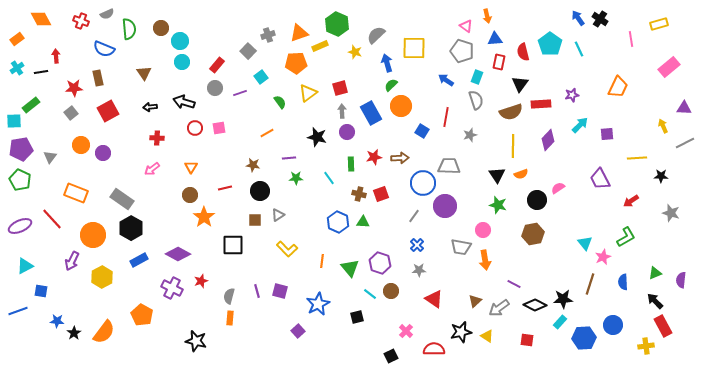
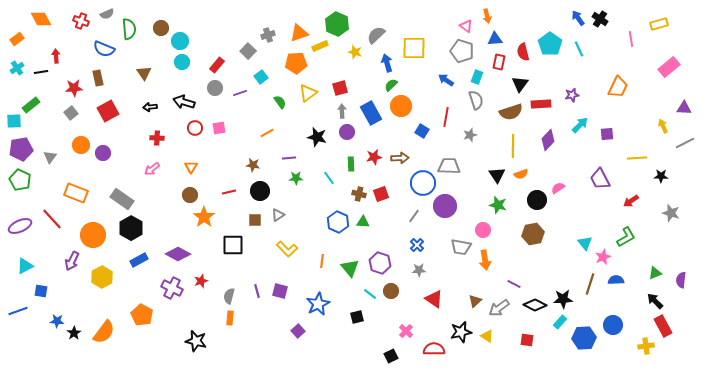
red line at (225, 188): moved 4 px right, 4 px down
blue semicircle at (623, 282): moved 7 px left, 2 px up; rotated 91 degrees clockwise
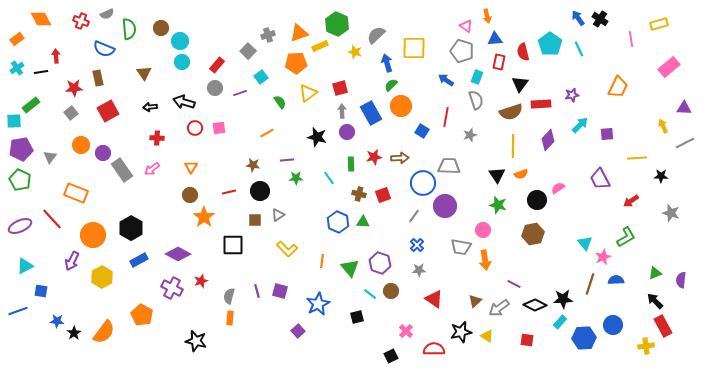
purple line at (289, 158): moved 2 px left, 2 px down
red square at (381, 194): moved 2 px right, 1 px down
gray rectangle at (122, 199): moved 29 px up; rotated 20 degrees clockwise
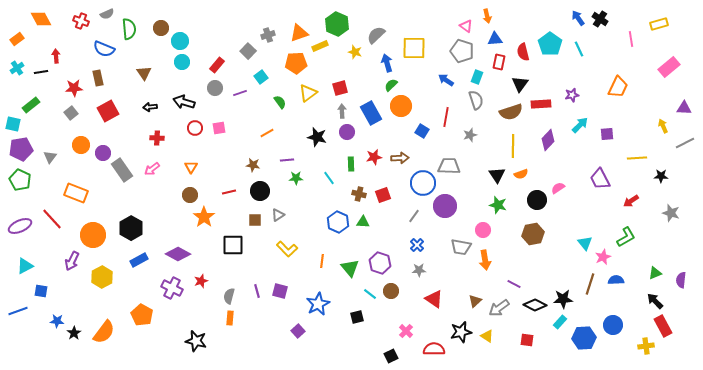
cyan square at (14, 121): moved 1 px left, 3 px down; rotated 14 degrees clockwise
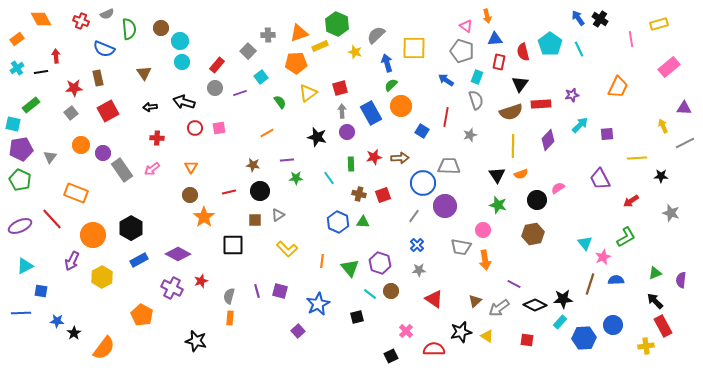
gray cross at (268, 35): rotated 16 degrees clockwise
blue line at (18, 311): moved 3 px right, 2 px down; rotated 18 degrees clockwise
orange semicircle at (104, 332): moved 16 px down
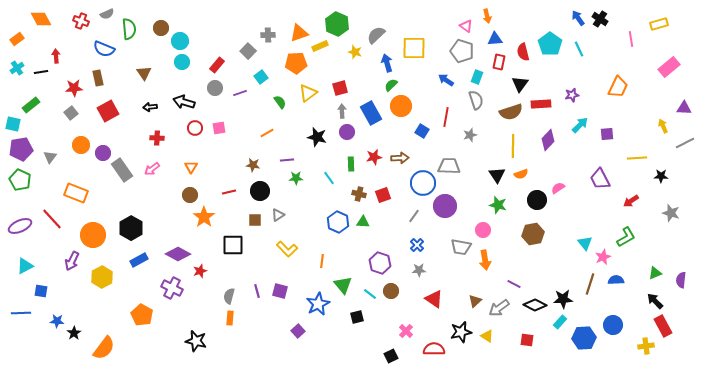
green triangle at (350, 268): moved 7 px left, 17 px down
red star at (201, 281): moved 1 px left, 10 px up
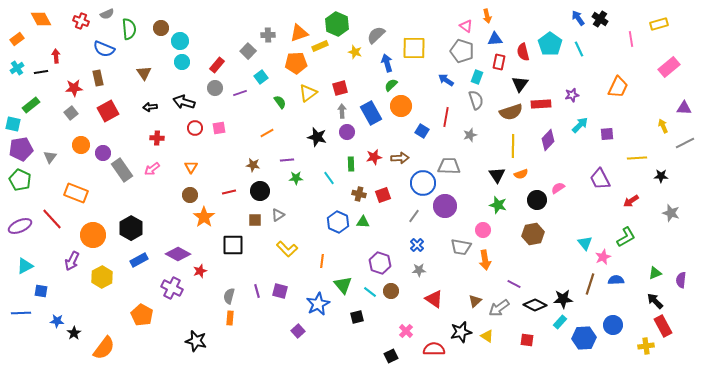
cyan line at (370, 294): moved 2 px up
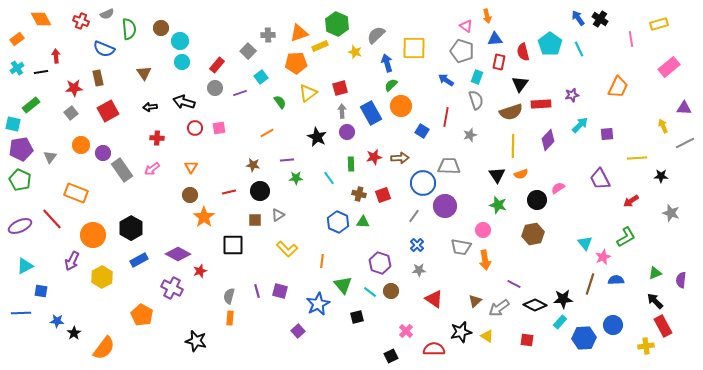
black star at (317, 137): rotated 12 degrees clockwise
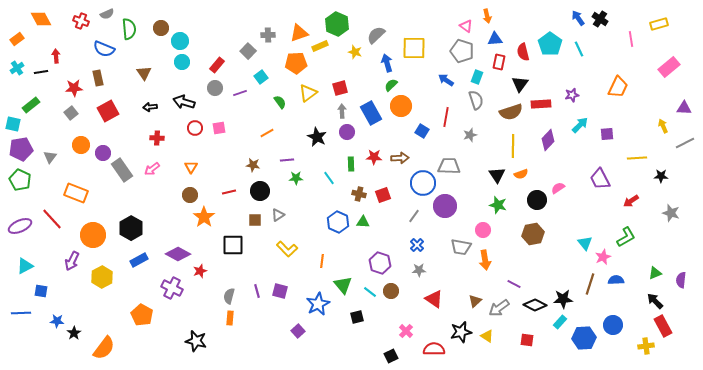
red star at (374, 157): rotated 14 degrees clockwise
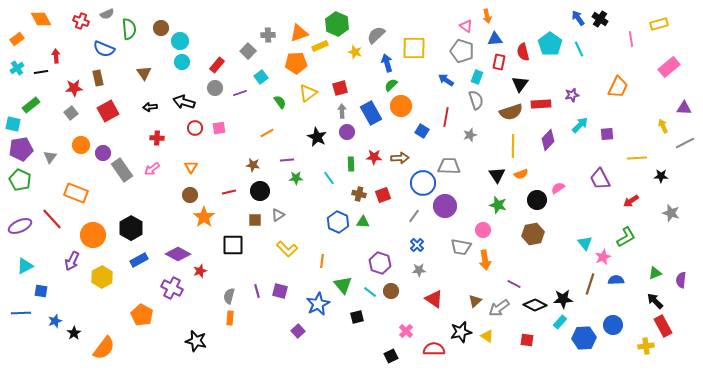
blue star at (57, 321): moved 2 px left; rotated 24 degrees counterclockwise
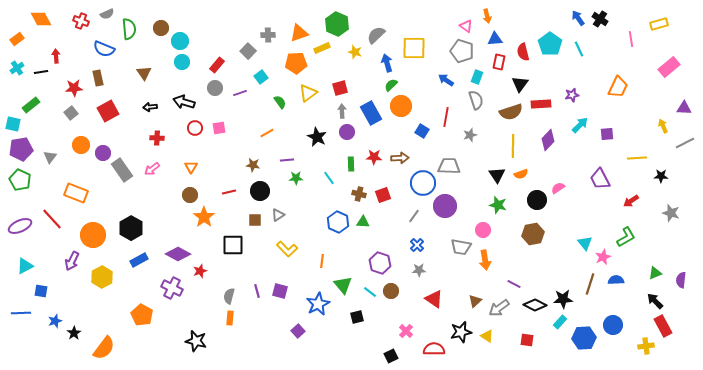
yellow rectangle at (320, 46): moved 2 px right, 2 px down
